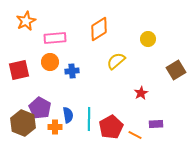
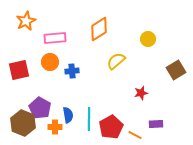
red star: rotated 16 degrees clockwise
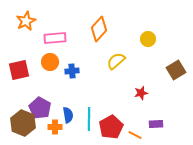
orange diamond: rotated 15 degrees counterclockwise
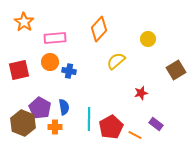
orange star: moved 2 px left, 1 px down; rotated 12 degrees counterclockwise
blue cross: moved 3 px left; rotated 16 degrees clockwise
blue semicircle: moved 4 px left, 8 px up
purple rectangle: rotated 40 degrees clockwise
